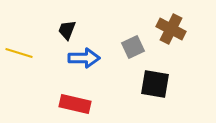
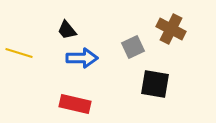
black trapezoid: rotated 60 degrees counterclockwise
blue arrow: moved 2 px left
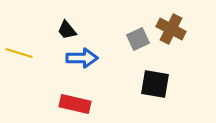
gray square: moved 5 px right, 8 px up
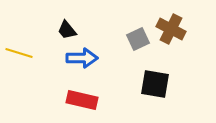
red rectangle: moved 7 px right, 4 px up
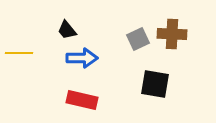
brown cross: moved 1 px right, 5 px down; rotated 24 degrees counterclockwise
yellow line: rotated 16 degrees counterclockwise
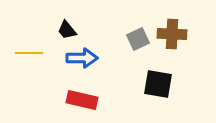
yellow line: moved 10 px right
black square: moved 3 px right
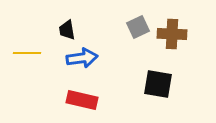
black trapezoid: rotated 30 degrees clockwise
gray square: moved 12 px up
yellow line: moved 2 px left
blue arrow: rotated 8 degrees counterclockwise
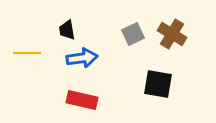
gray square: moved 5 px left, 7 px down
brown cross: rotated 28 degrees clockwise
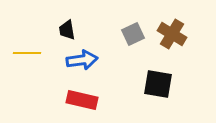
blue arrow: moved 2 px down
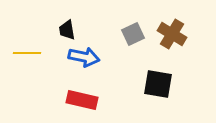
blue arrow: moved 2 px right, 3 px up; rotated 20 degrees clockwise
